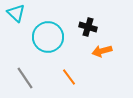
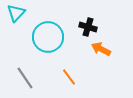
cyan triangle: rotated 30 degrees clockwise
orange arrow: moved 1 px left, 2 px up; rotated 42 degrees clockwise
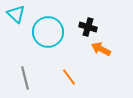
cyan triangle: moved 1 px down; rotated 30 degrees counterclockwise
cyan circle: moved 5 px up
gray line: rotated 20 degrees clockwise
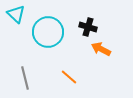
orange line: rotated 12 degrees counterclockwise
